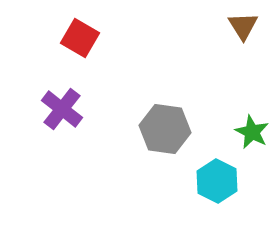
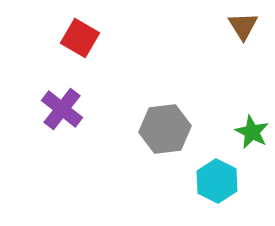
gray hexagon: rotated 15 degrees counterclockwise
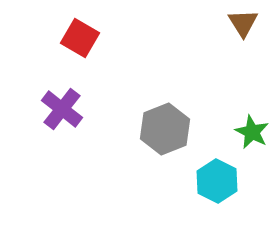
brown triangle: moved 3 px up
gray hexagon: rotated 15 degrees counterclockwise
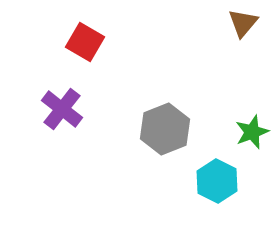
brown triangle: rotated 12 degrees clockwise
red square: moved 5 px right, 4 px down
green star: rotated 24 degrees clockwise
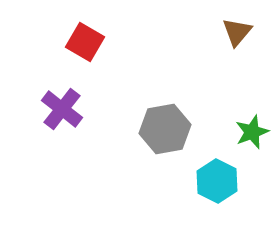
brown triangle: moved 6 px left, 9 px down
gray hexagon: rotated 12 degrees clockwise
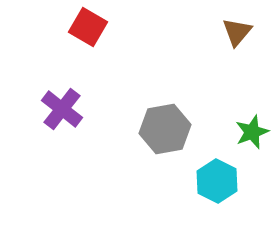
red square: moved 3 px right, 15 px up
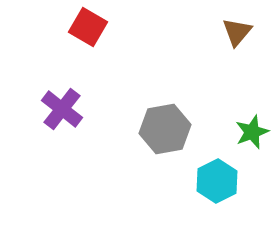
cyan hexagon: rotated 6 degrees clockwise
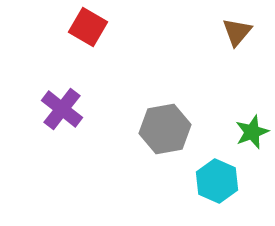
cyan hexagon: rotated 9 degrees counterclockwise
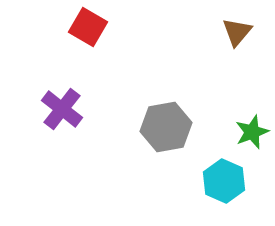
gray hexagon: moved 1 px right, 2 px up
cyan hexagon: moved 7 px right
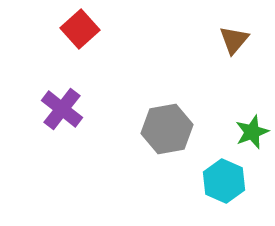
red square: moved 8 px left, 2 px down; rotated 18 degrees clockwise
brown triangle: moved 3 px left, 8 px down
gray hexagon: moved 1 px right, 2 px down
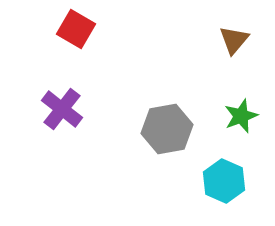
red square: moved 4 px left; rotated 18 degrees counterclockwise
green star: moved 11 px left, 16 px up
